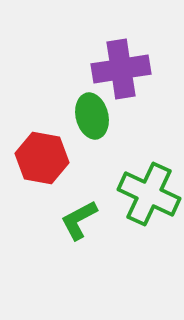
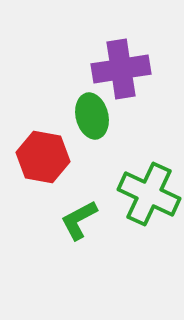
red hexagon: moved 1 px right, 1 px up
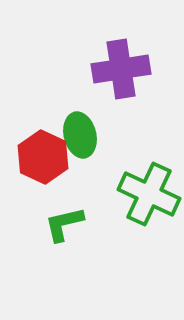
green ellipse: moved 12 px left, 19 px down
red hexagon: rotated 15 degrees clockwise
green L-shape: moved 15 px left, 4 px down; rotated 15 degrees clockwise
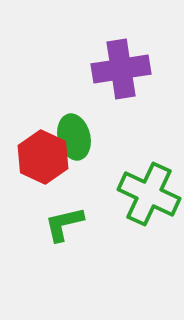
green ellipse: moved 6 px left, 2 px down
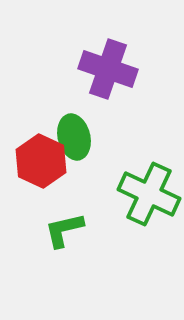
purple cross: moved 13 px left; rotated 28 degrees clockwise
red hexagon: moved 2 px left, 4 px down
green L-shape: moved 6 px down
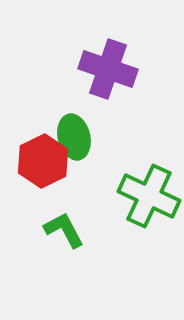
red hexagon: moved 2 px right; rotated 9 degrees clockwise
green cross: moved 2 px down
green L-shape: rotated 75 degrees clockwise
